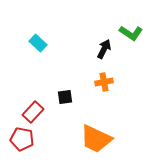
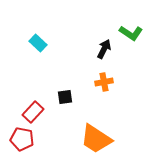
orange trapezoid: rotated 8 degrees clockwise
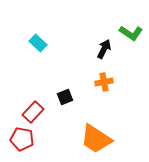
black square: rotated 14 degrees counterclockwise
